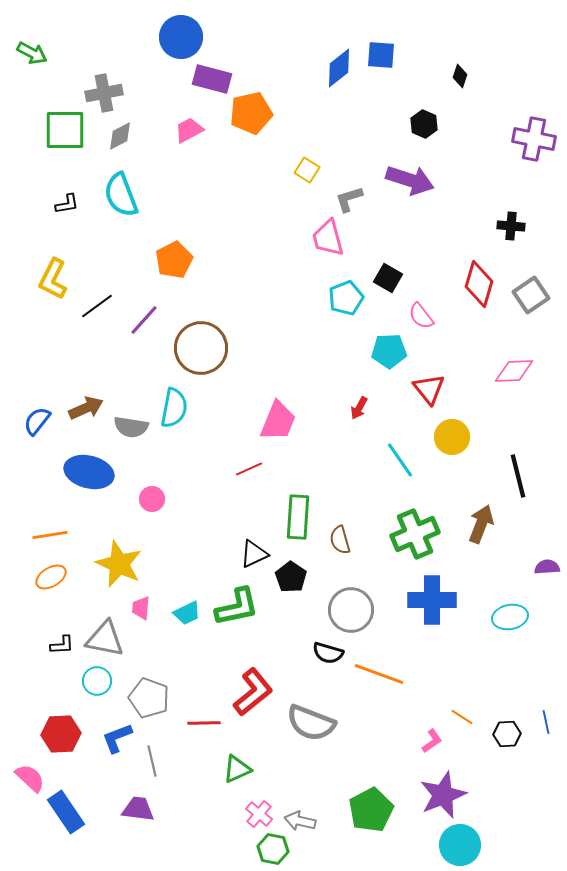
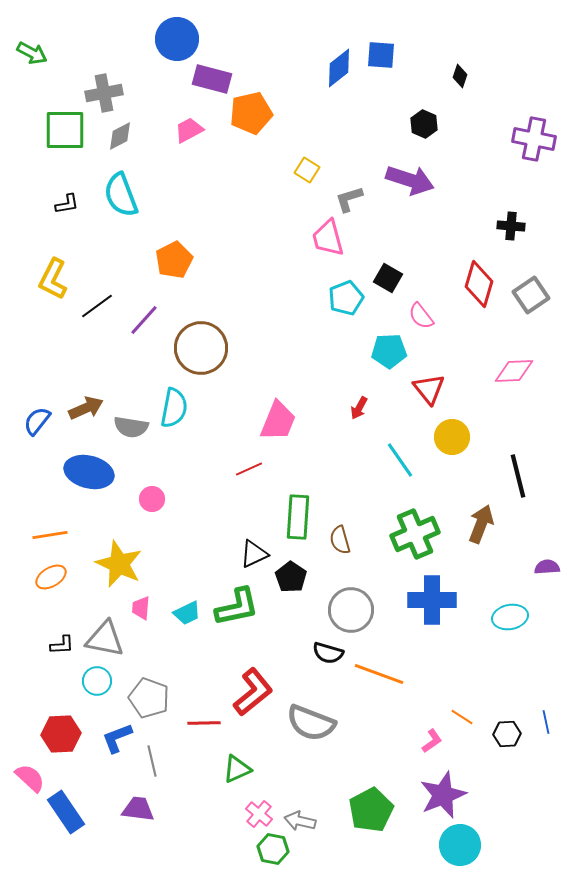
blue circle at (181, 37): moved 4 px left, 2 px down
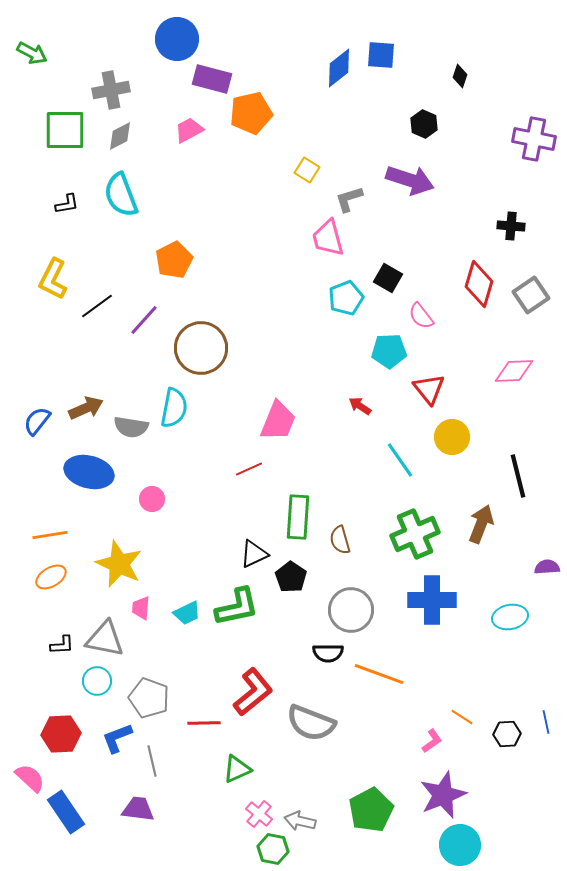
gray cross at (104, 93): moved 7 px right, 3 px up
red arrow at (359, 408): moved 1 px right, 2 px up; rotated 95 degrees clockwise
black semicircle at (328, 653): rotated 16 degrees counterclockwise
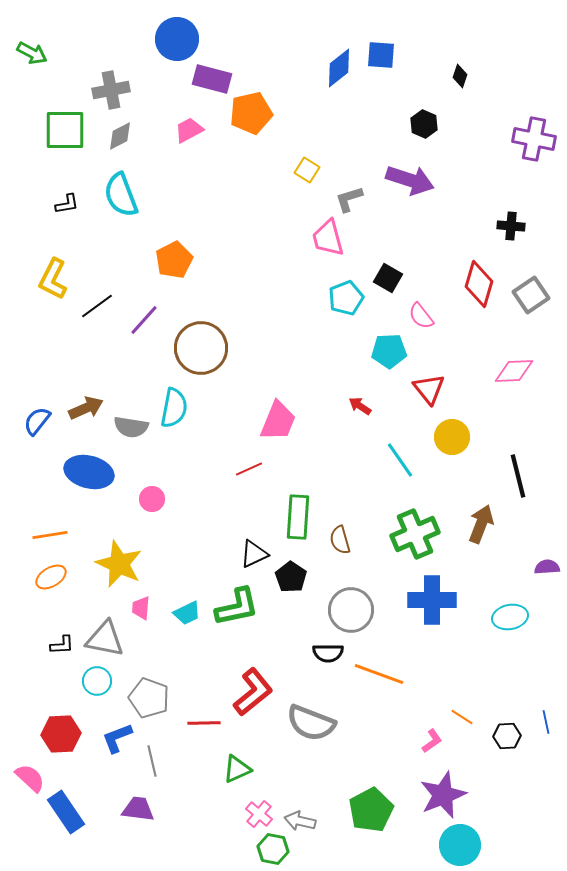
black hexagon at (507, 734): moved 2 px down
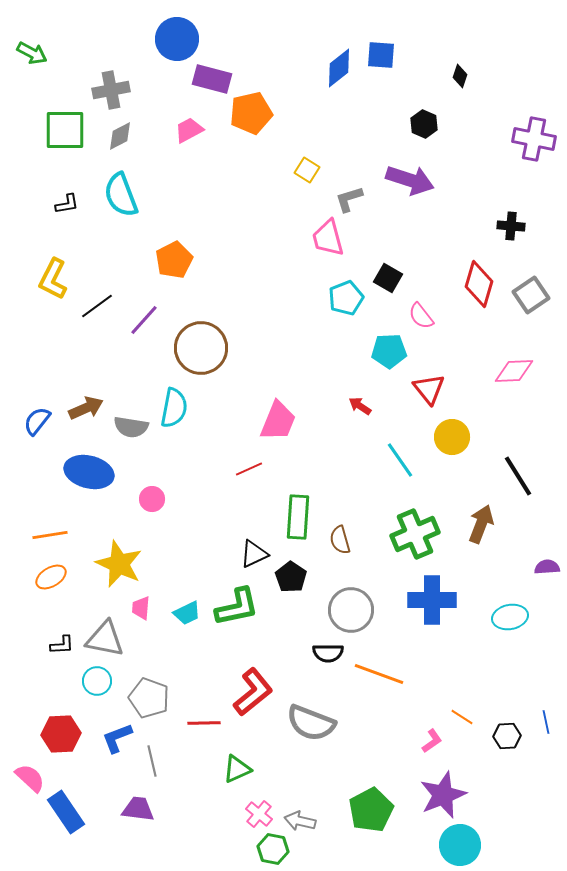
black line at (518, 476): rotated 18 degrees counterclockwise
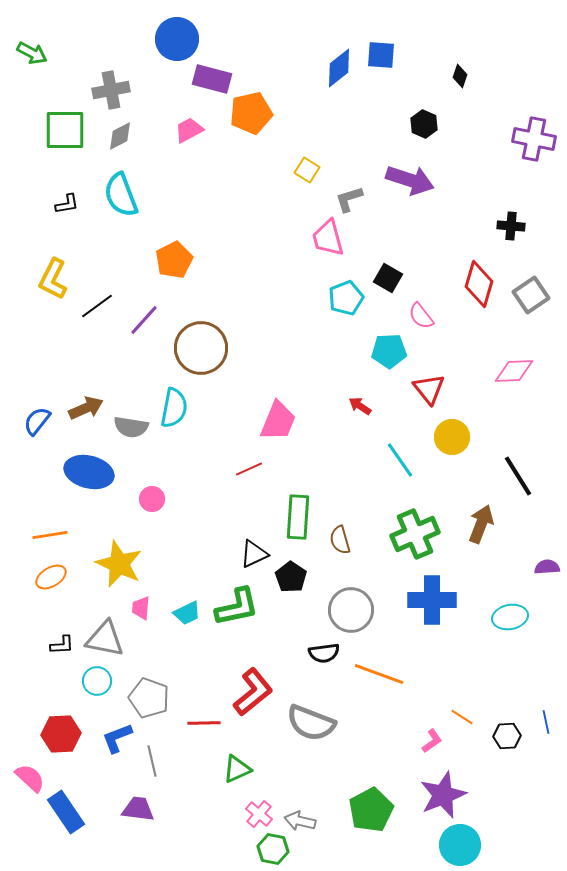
black semicircle at (328, 653): moved 4 px left; rotated 8 degrees counterclockwise
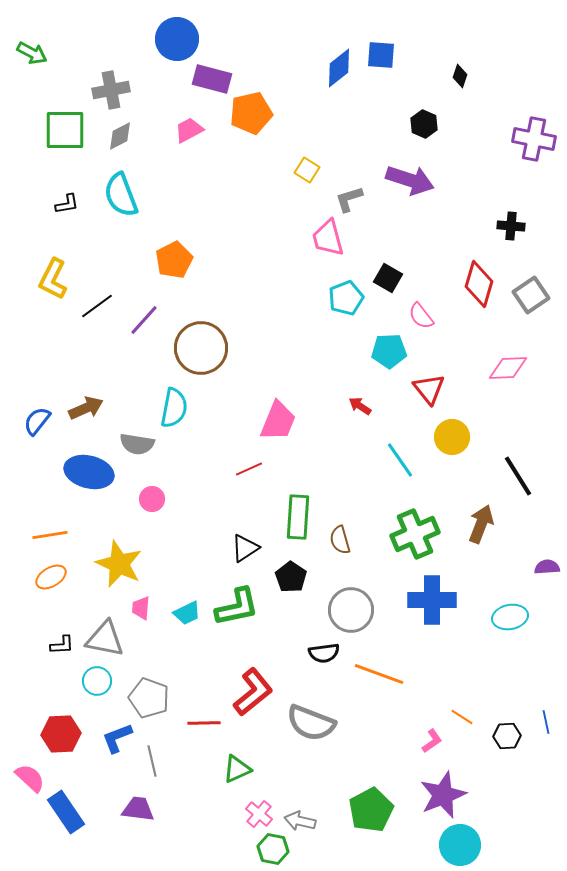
pink diamond at (514, 371): moved 6 px left, 3 px up
gray semicircle at (131, 427): moved 6 px right, 17 px down
black triangle at (254, 554): moved 9 px left, 6 px up; rotated 8 degrees counterclockwise
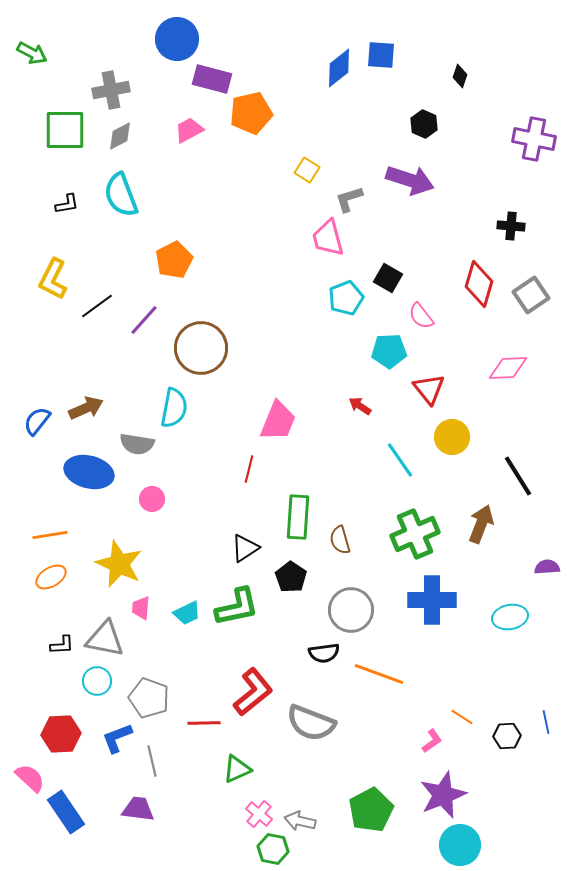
red line at (249, 469): rotated 52 degrees counterclockwise
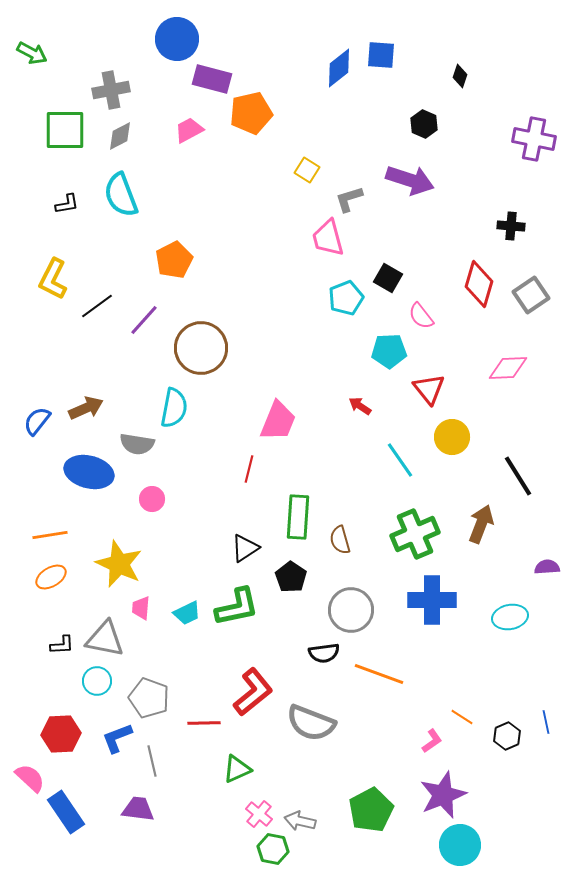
black hexagon at (507, 736): rotated 20 degrees counterclockwise
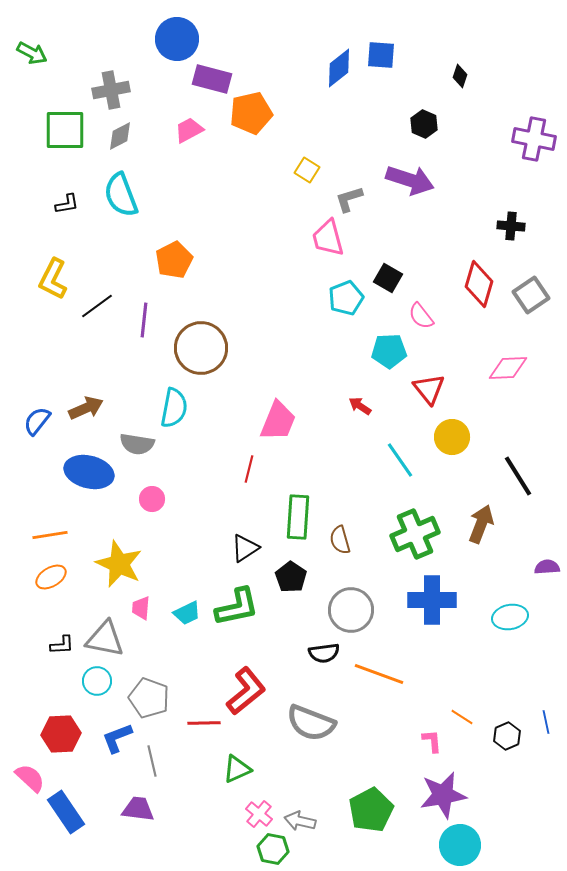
purple line at (144, 320): rotated 36 degrees counterclockwise
red L-shape at (253, 692): moved 7 px left, 1 px up
pink L-shape at (432, 741): rotated 60 degrees counterclockwise
purple star at (443, 795): rotated 12 degrees clockwise
